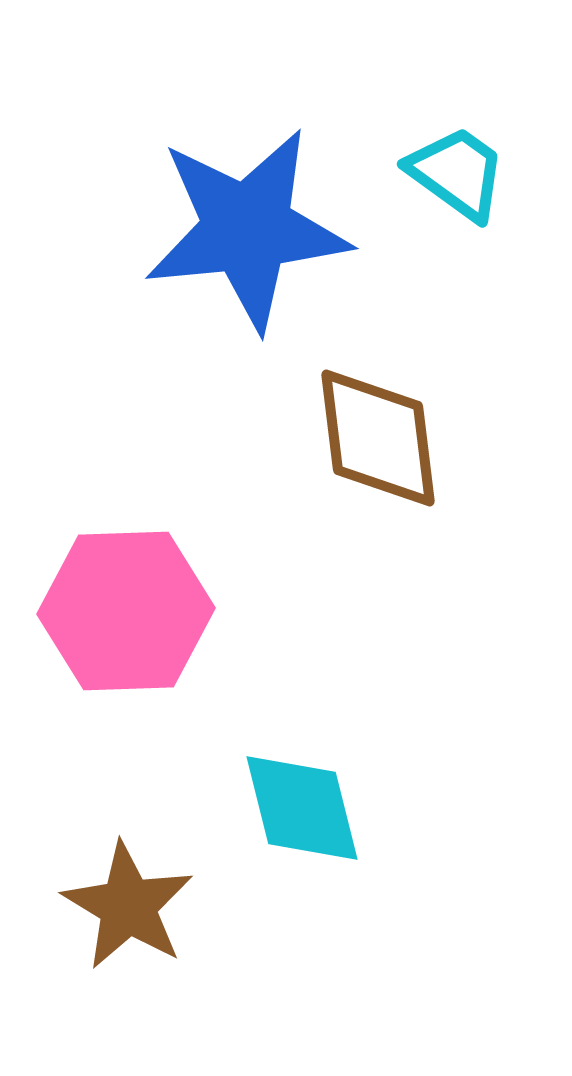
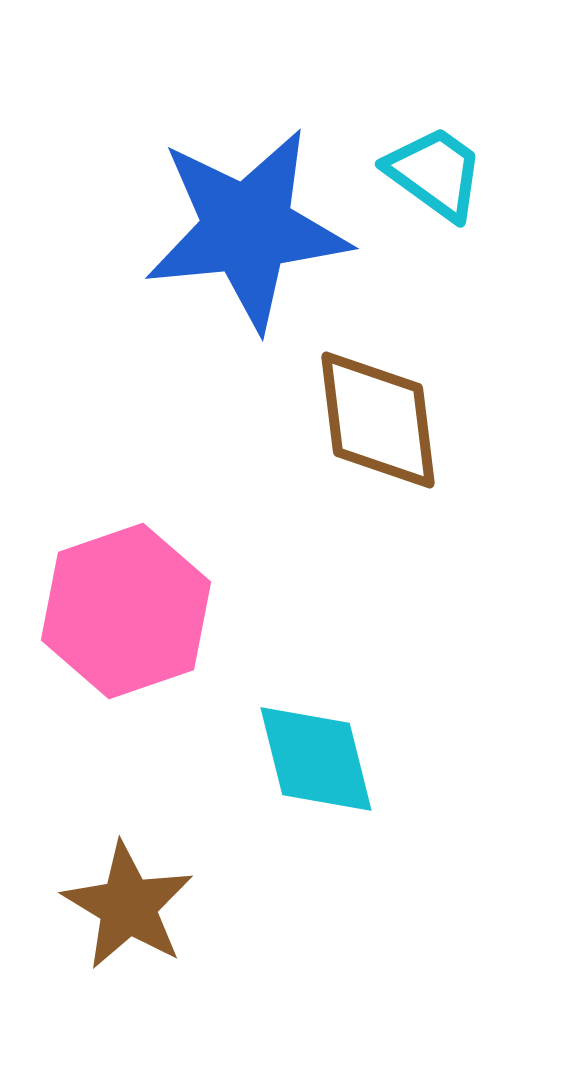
cyan trapezoid: moved 22 px left
brown diamond: moved 18 px up
pink hexagon: rotated 17 degrees counterclockwise
cyan diamond: moved 14 px right, 49 px up
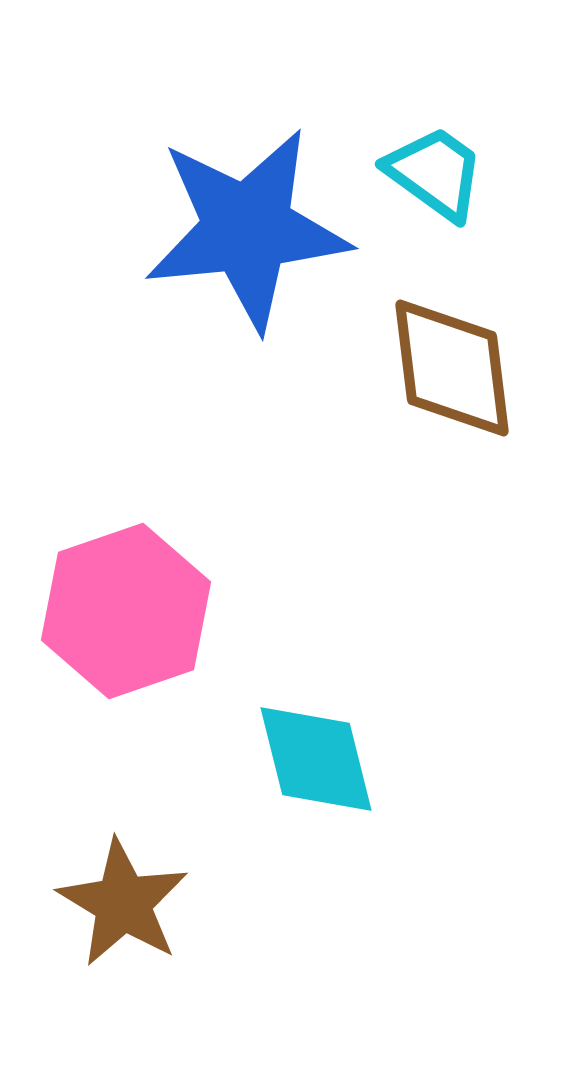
brown diamond: moved 74 px right, 52 px up
brown star: moved 5 px left, 3 px up
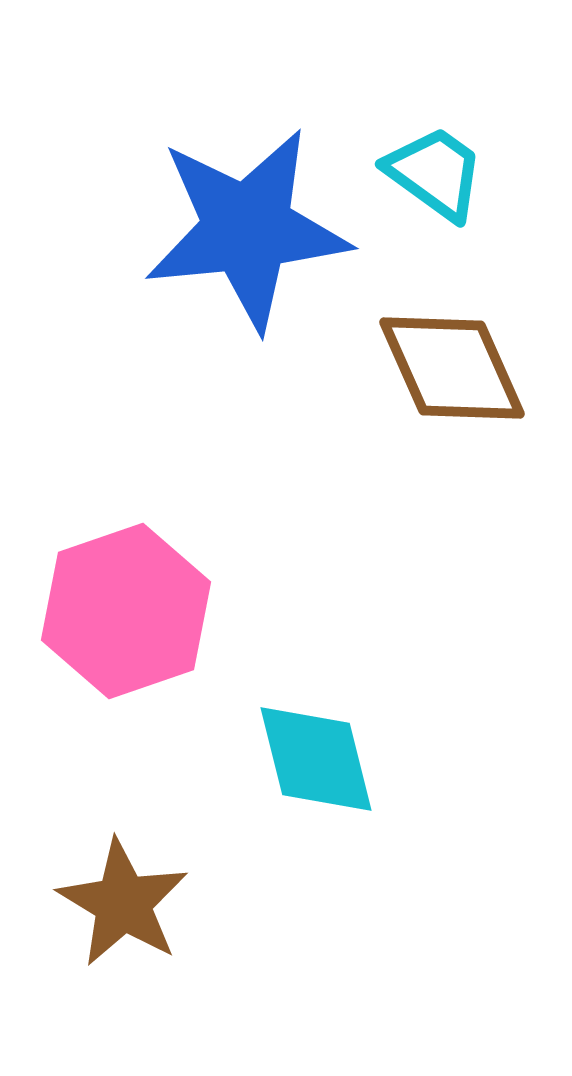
brown diamond: rotated 17 degrees counterclockwise
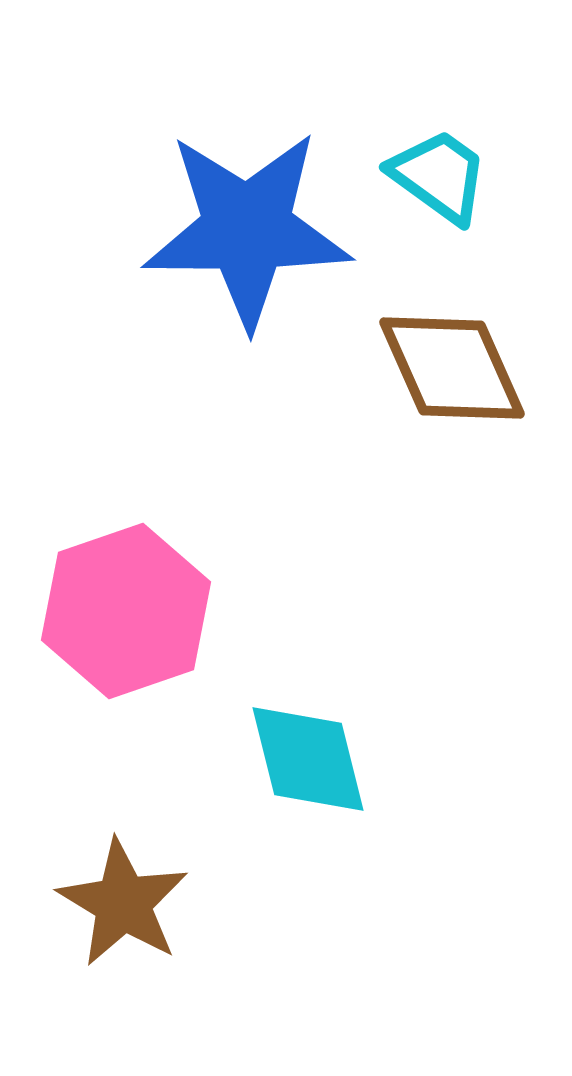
cyan trapezoid: moved 4 px right, 3 px down
blue star: rotated 6 degrees clockwise
cyan diamond: moved 8 px left
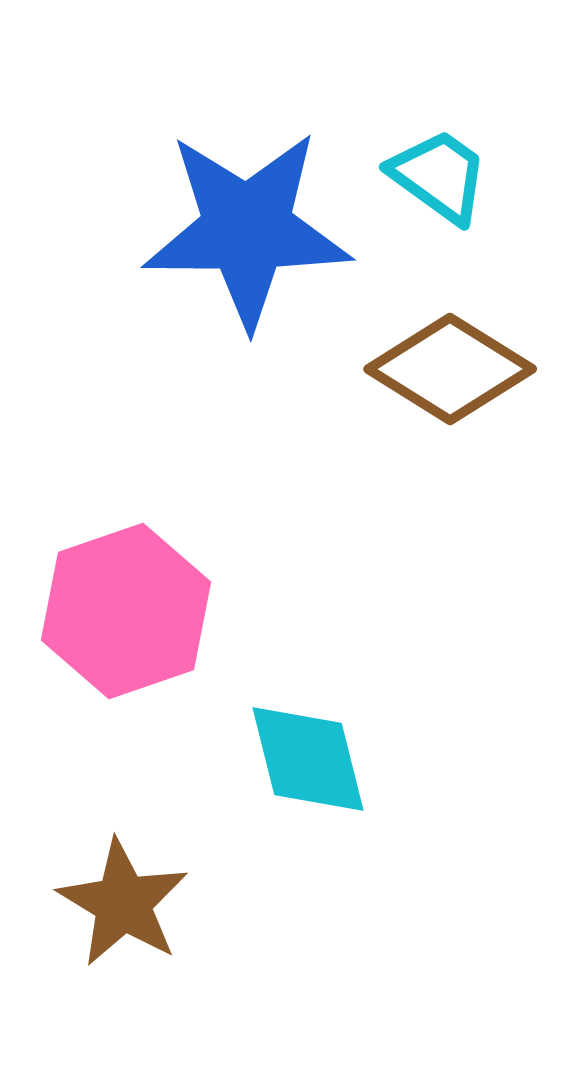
brown diamond: moved 2 px left, 1 px down; rotated 34 degrees counterclockwise
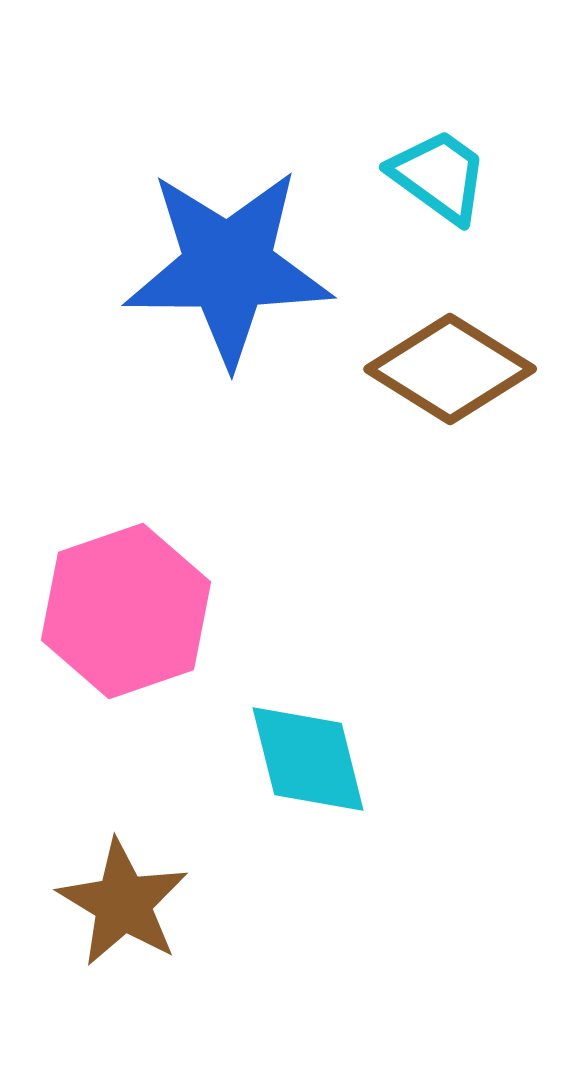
blue star: moved 19 px left, 38 px down
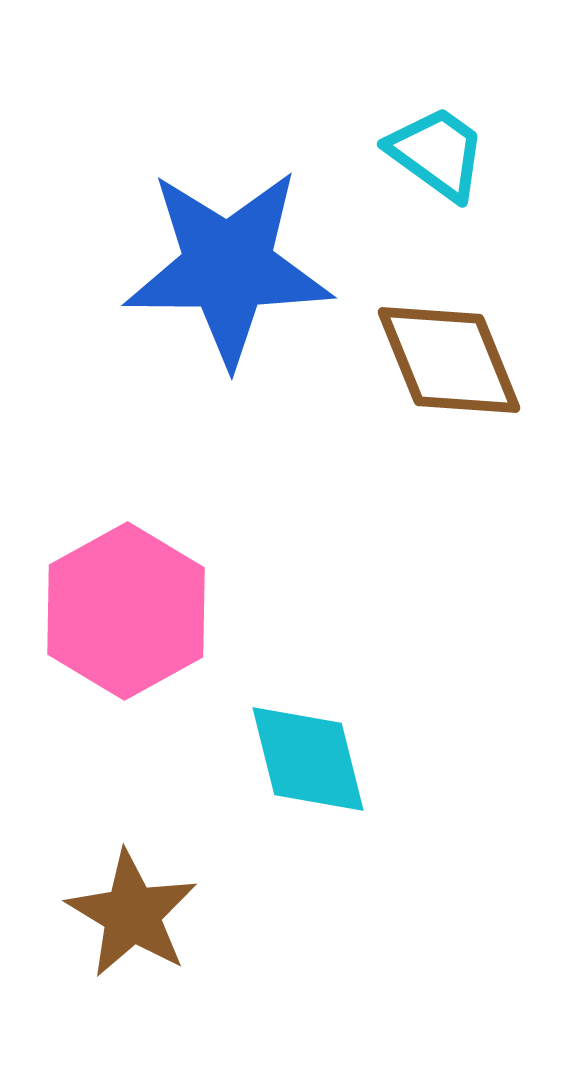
cyan trapezoid: moved 2 px left, 23 px up
brown diamond: moved 1 px left, 9 px up; rotated 36 degrees clockwise
pink hexagon: rotated 10 degrees counterclockwise
brown star: moved 9 px right, 11 px down
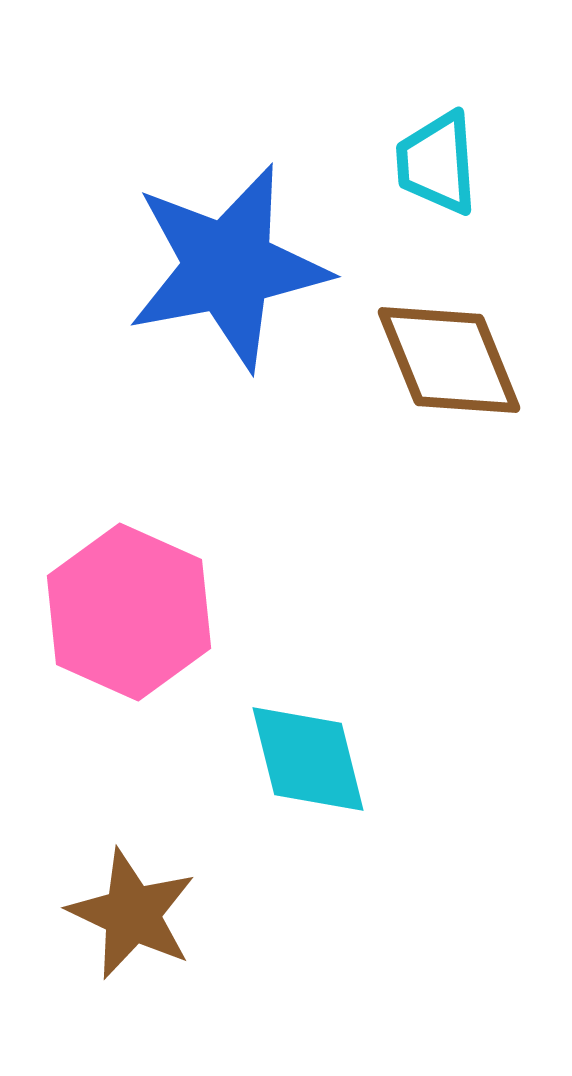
cyan trapezoid: moved 10 px down; rotated 130 degrees counterclockwise
blue star: rotated 11 degrees counterclockwise
pink hexagon: moved 3 px right, 1 px down; rotated 7 degrees counterclockwise
brown star: rotated 6 degrees counterclockwise
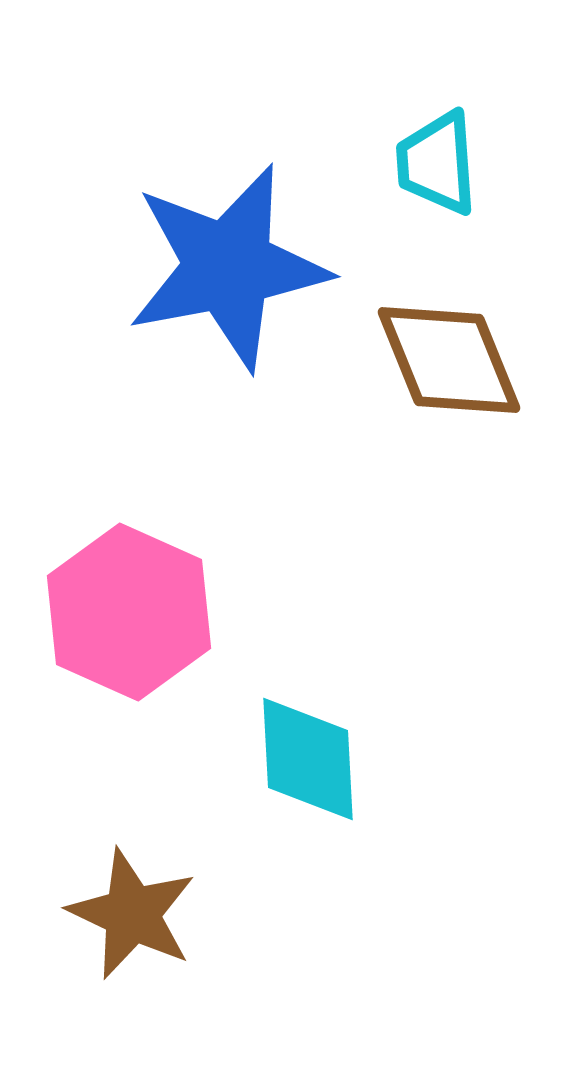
cyan diamond: rotated 11 degrees clockwise
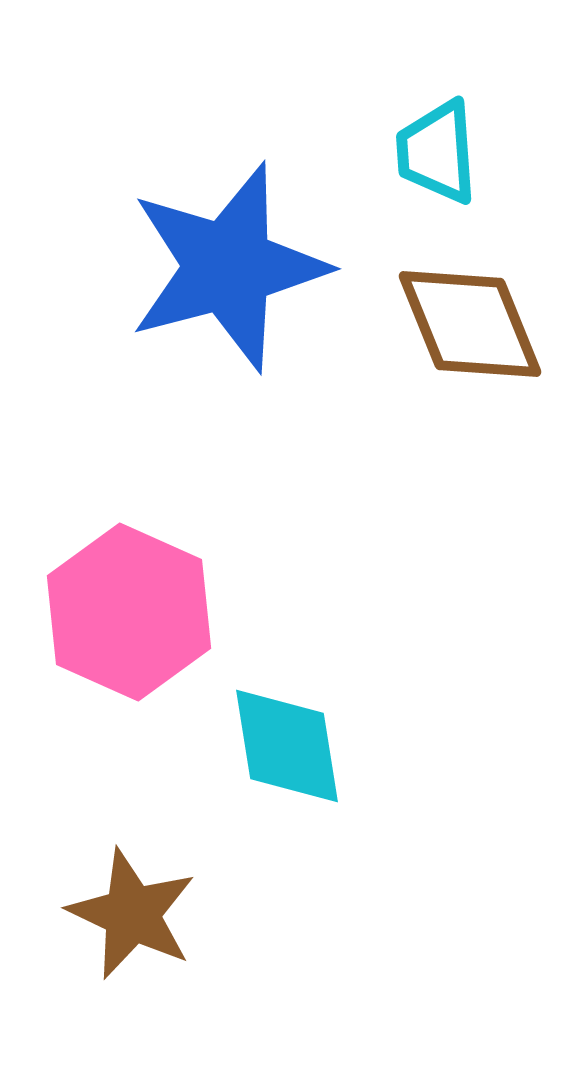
cyan trapezoid: moved 11 px up
blue star: rotated 4 degrees counterclockwise
brown diamond: moved 21 px right, 36 px up
cyan diamond: moved 21 px left, 13 px up; rotated 6 degrees counterclockwise
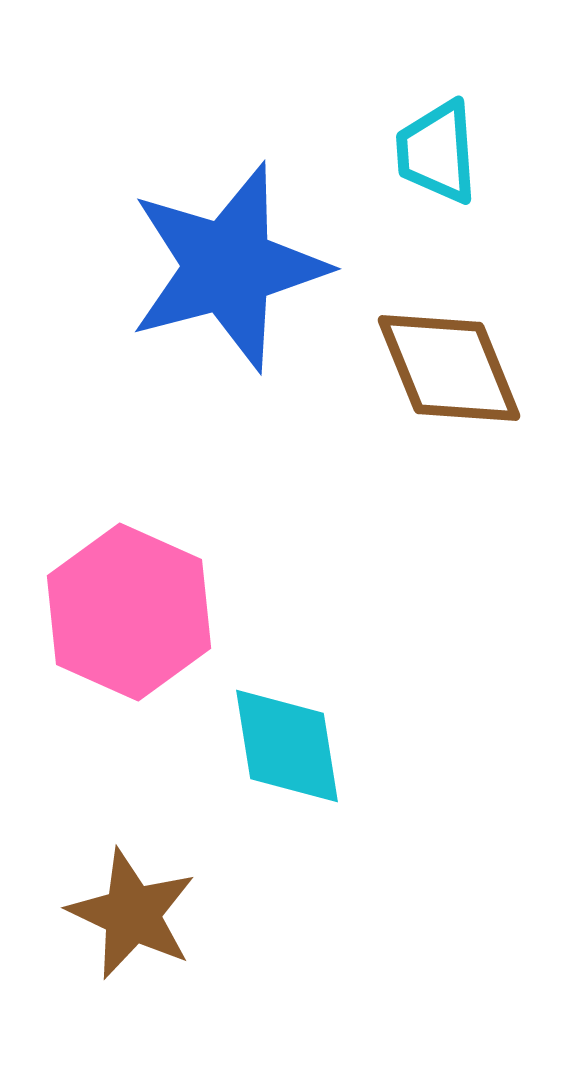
brown diamond: moved 21 px left, 44 px down
